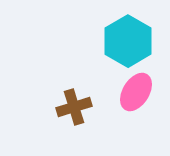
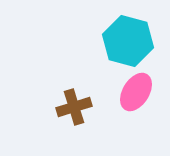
cyan hexagon: rotated 15 degrees counterclockwise
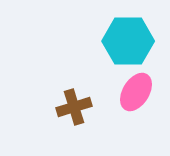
cyan hexagon: rotated 15 degrees counterclockwise
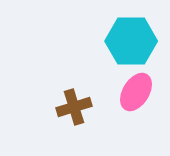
cyan hexagon: moved 3 px right
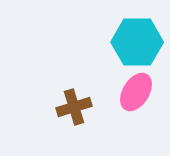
cyan hexagon: moved 6 px right, 1 px down
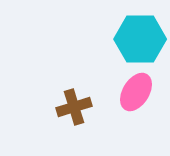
cyan hexagon: moved 3 px right, 3 px up
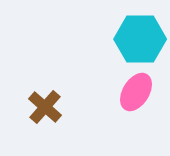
brown cross: moved 29 px left; rotated 32 degrees counterclockwise
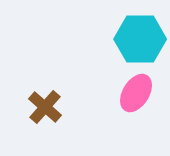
pink ellipse: moved 1 px down
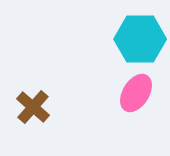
brown cross: moved 12 px left
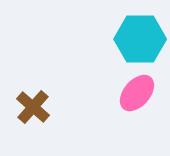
pink ellipse: moved 1 px right; rotated 9 degrees clockwise
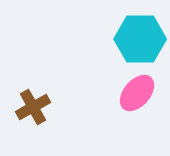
brown cross: rotated 20 degrees clockwise
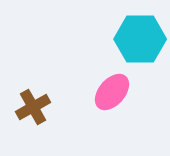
pink ellipse: moved 25 px left, 1 px up
